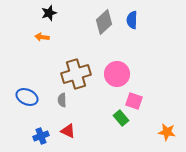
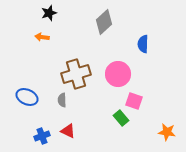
blue semicircle: moved 11 px right, 24 px down
pink circle: moved 1 px right
blue cross: moved 1 px right
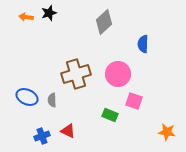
orange arrow: moved 16 px left, 20 px up
gray semicircle: moved 10 px left
green rectangle: moved 11 px left, 3 px up; rotated 28 degrees counterclockwise
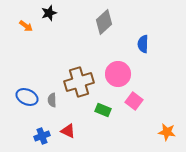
orange arrow: moved 9 px down; rotated 152 degrees counterclockwise
brown cross: moved 3 px right, 8 px down
pink square: rotated 18 degrees clockwise
green rectangle: moved 7 px left, 5 px up
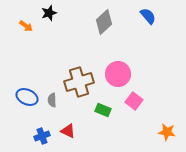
blue semicircle: moved 5 px right, 28 px up; rotated 138 degrees clockwise
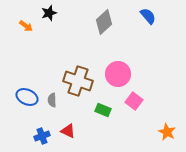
brown cross: moved 1 px left, 1 px up; rotated 36 degrees clockwise
orange star: rotated 18 degrees clockwise
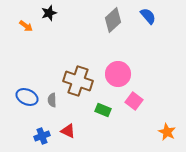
gray diamond: moved 9 px right, 2 px up
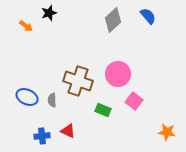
orange star: rotated 18 degrees counterclockwise
blue cross: rotated 14 degrees clockwise
